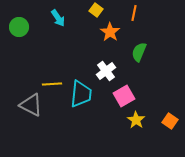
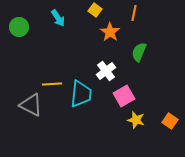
yellow square: moved 1 px left
yellow star: rotated 18 degrees counterclockwise
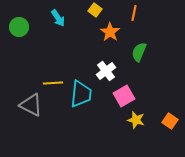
yellow line: moved 1 px right, 1 px up
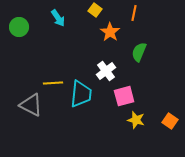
pink square: rotated 15 degrees clockwise
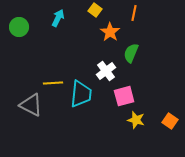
cyan arrow: rotated 120 degrees counterclockwise
green semicircle: moved 8 px left, 1 px down
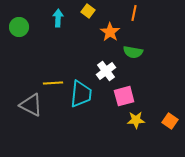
yellow square: moved 7 px left, 1 px down
cyan arrow: rotated 24 degrees counterclockwise
green semicircle: moved 2 px right, 1 px up; rotated 102 degrees counterclockwise
yellow star: rotated 18 degrees counterclockwise
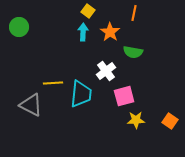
cyan arrow: moved 25 px right, 14 px down
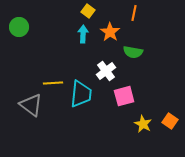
cyan arrow: moved 2 px down
gray triangle: rotated 10 degrees clockwise
yellow star: moved 7 px right, 4 px down; rotated 30 degrees clockwise
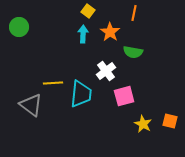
orange square: rotated 21 degrees counterclockwise
